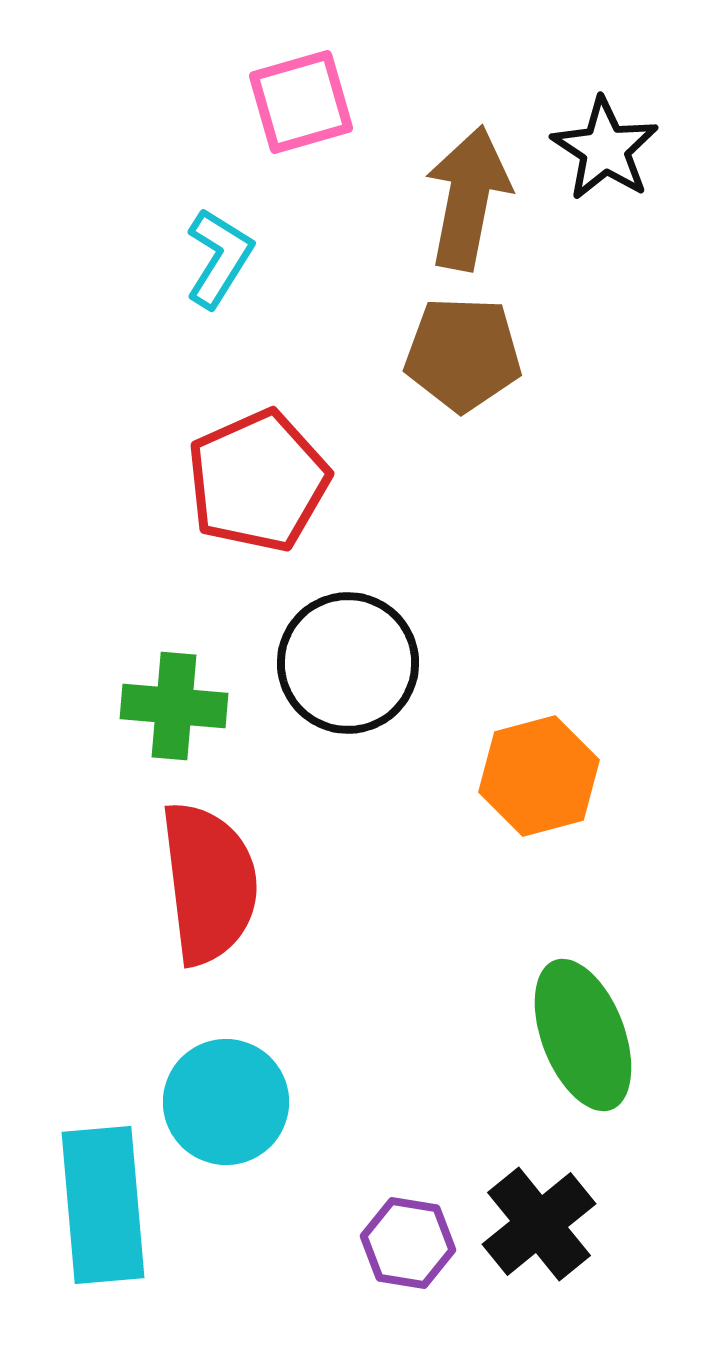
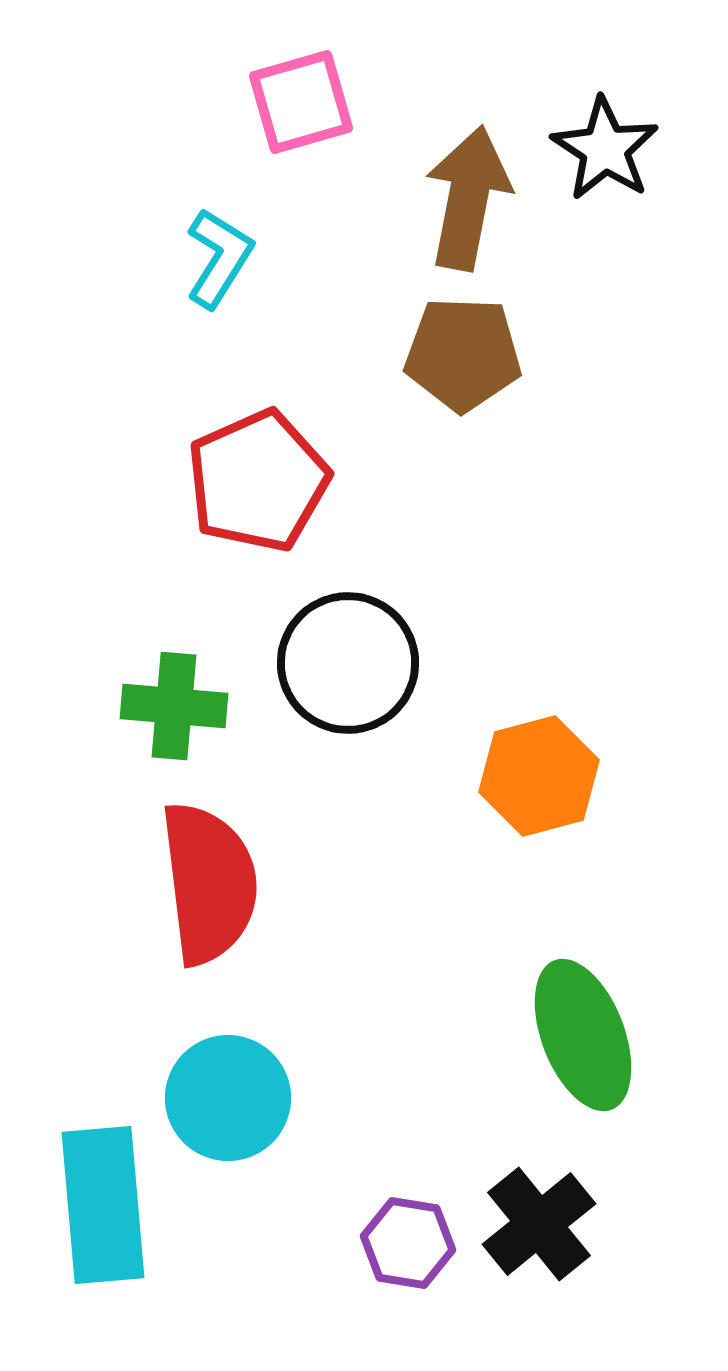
cyan circle: moved 2 px right, 4 px up
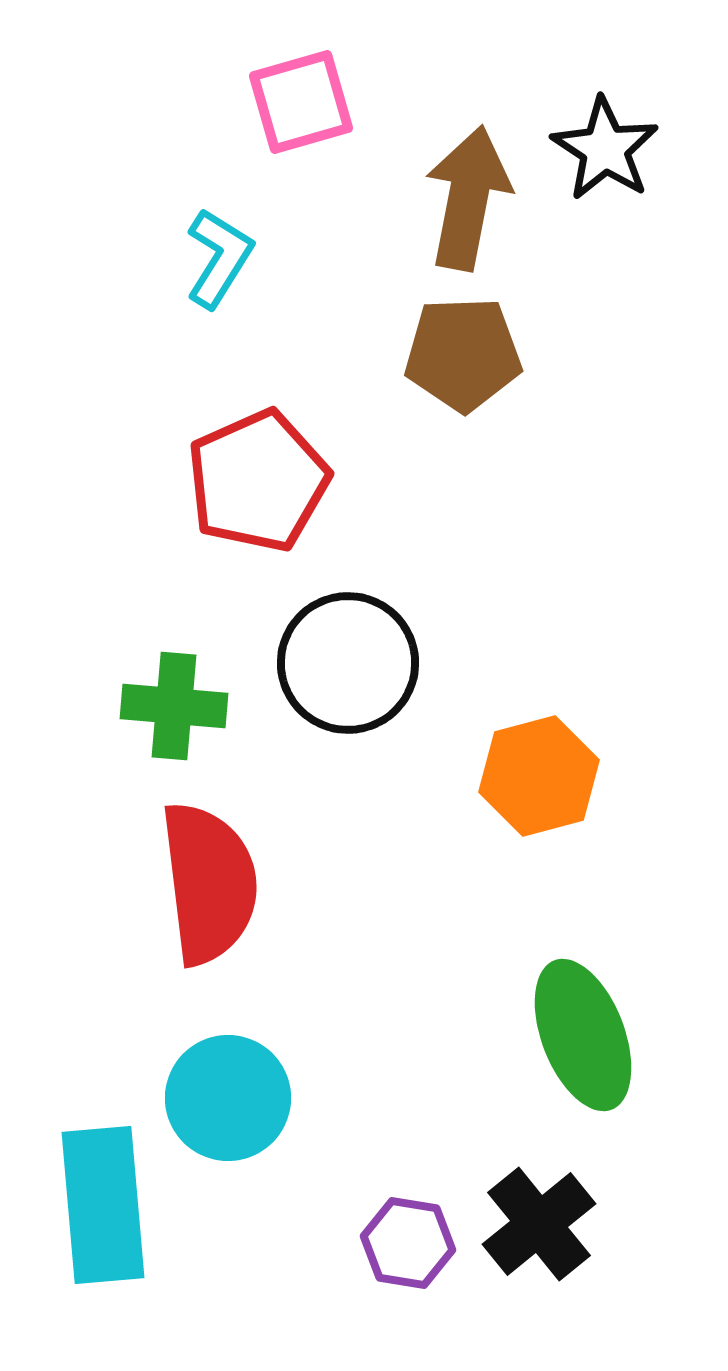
brown pentagon: rotated 4 degrees counterclockwise
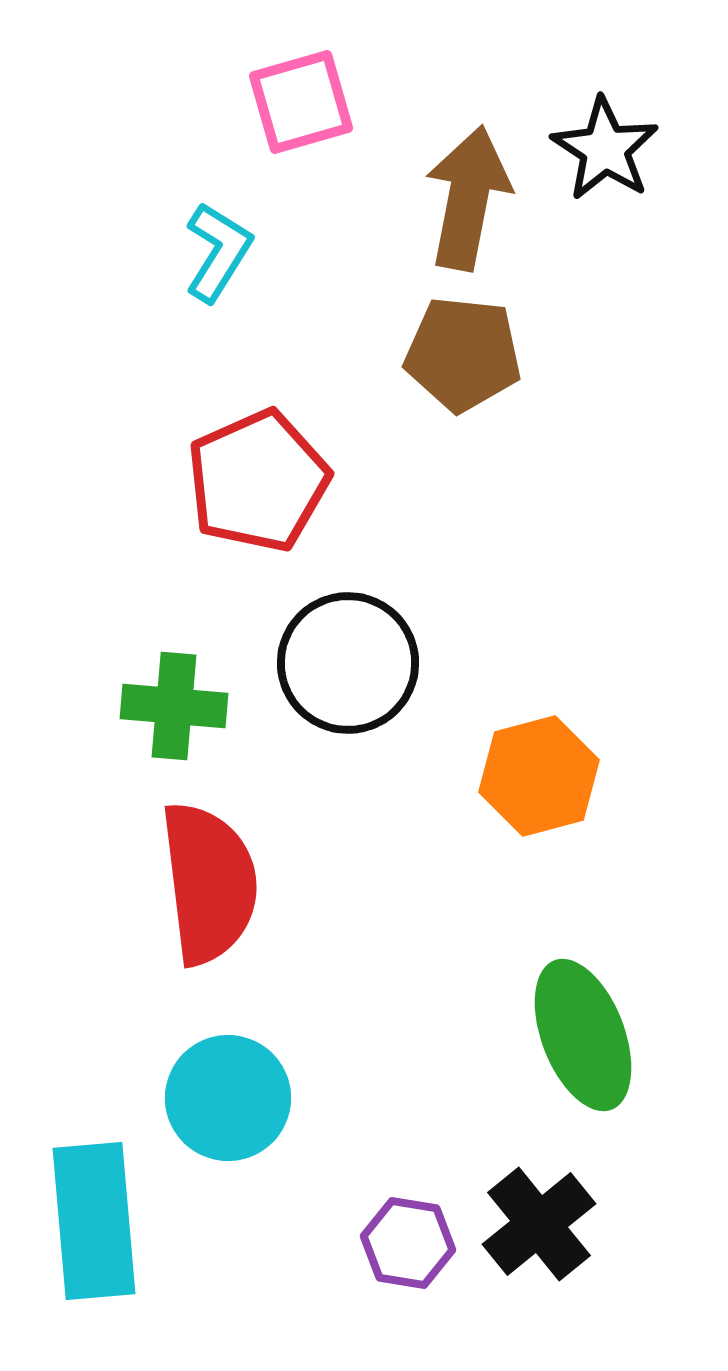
cyan L-shape: moved 1 px left, 6 px up
brown pentagon: rotated 8 degrees clockwise
cyan rectangle: moved 9 px left, 16 px down
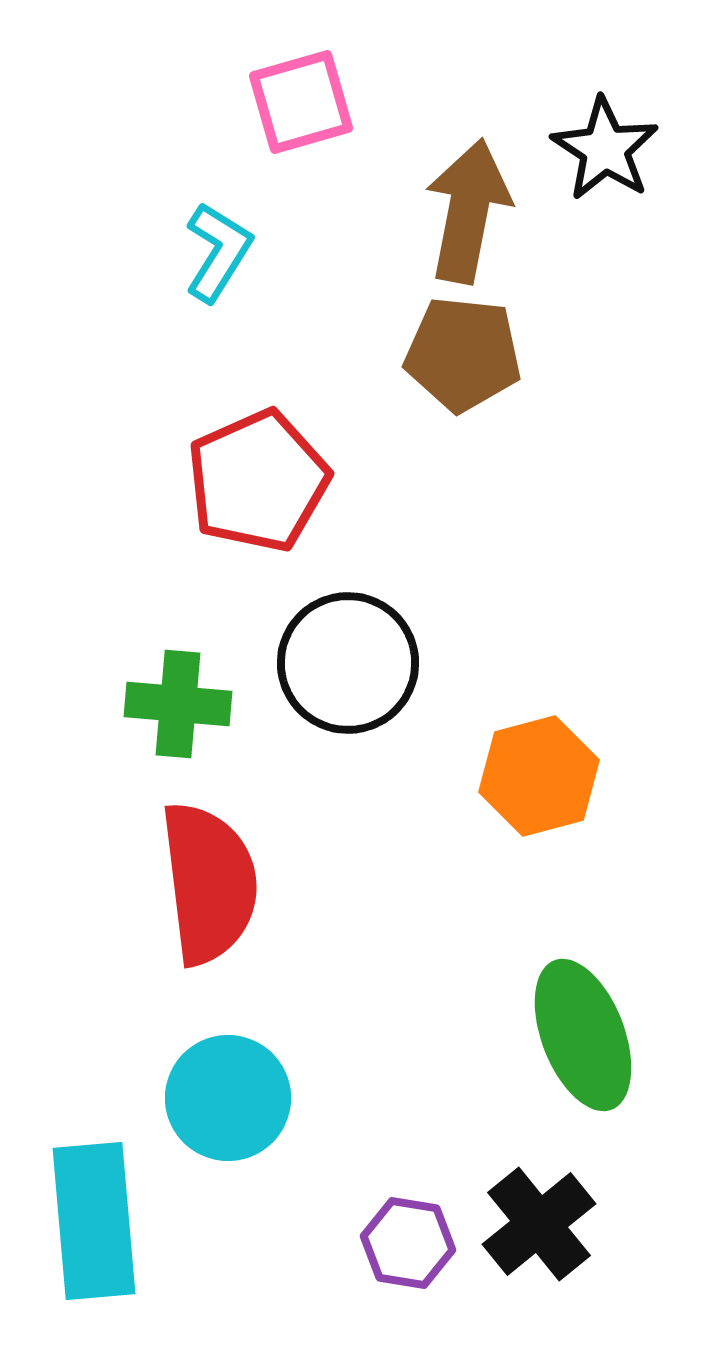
brown arrow: moved 13 px down
green cross: moved 4 px right, 2 px up
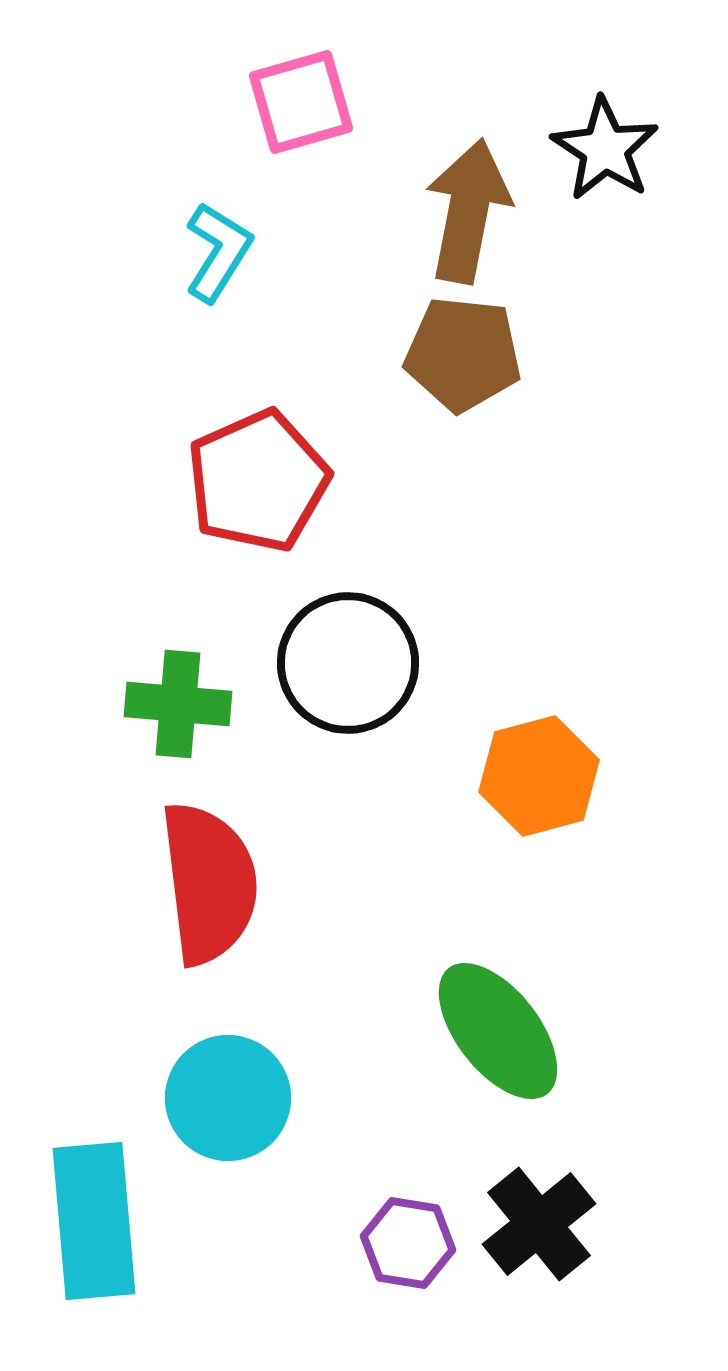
green ellipse: moved 85 px left, 4 px up; rotated 17 degrees counterclockwise
